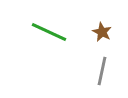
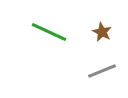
gray line: rotated 56 degrees clockwise
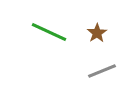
brown star: moved 5 px left, 1 px down; rotated 12 degrees clockwise
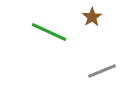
brown star: moved 5 px left, 16 px up
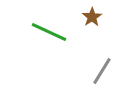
gray line: rotated 36 degrees counterclockwise
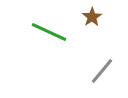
gray line: rotated 8 degrees clockwise
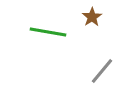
green line: moved 1 px left; rotated 15 degrees counterclockwise
